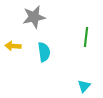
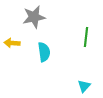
yellow arrow: moved 1 px left, 3 px up
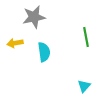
green line: rotated 18 degrees counterclockwise
yellow arrow: moved 3 px right; rotated 14 degrees counterclockwise
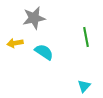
gray star: moved 1 px down
cyan semicircle: rotated 48 degrees counterclockwise
